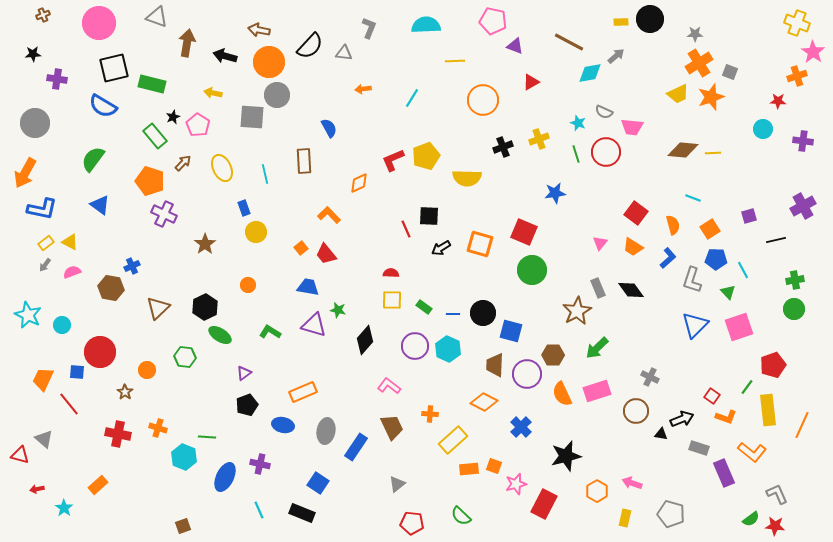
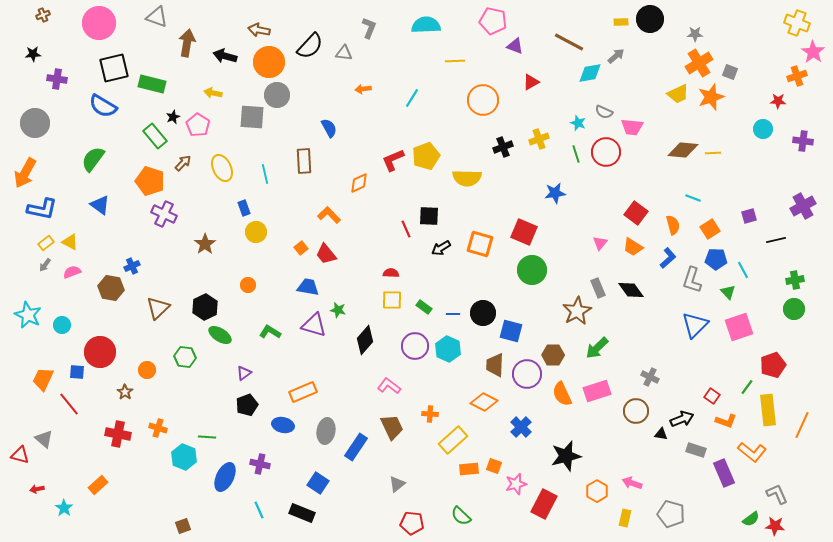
orange L-shape at (726, 417): moved 4 px down
gray rectangle at (699, 448): moved 3 px left, 2 px down
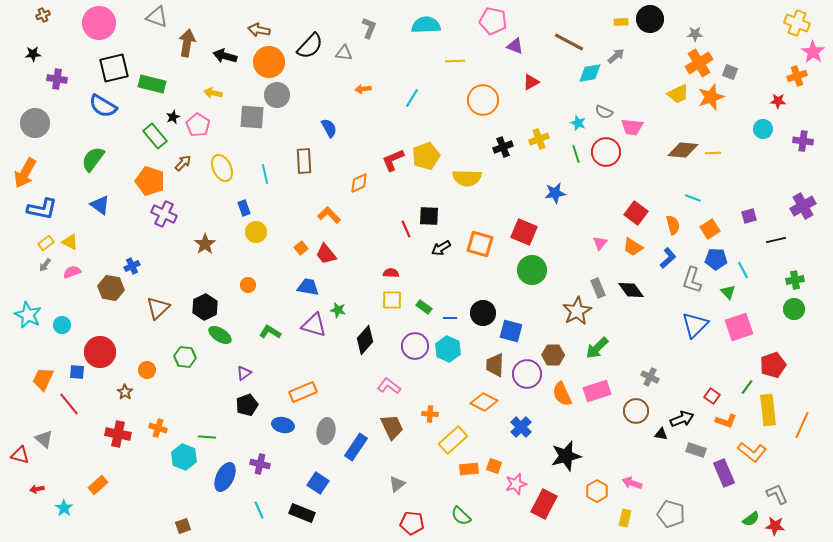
blue line at (453, 314): moved 3 px left, 4 px down
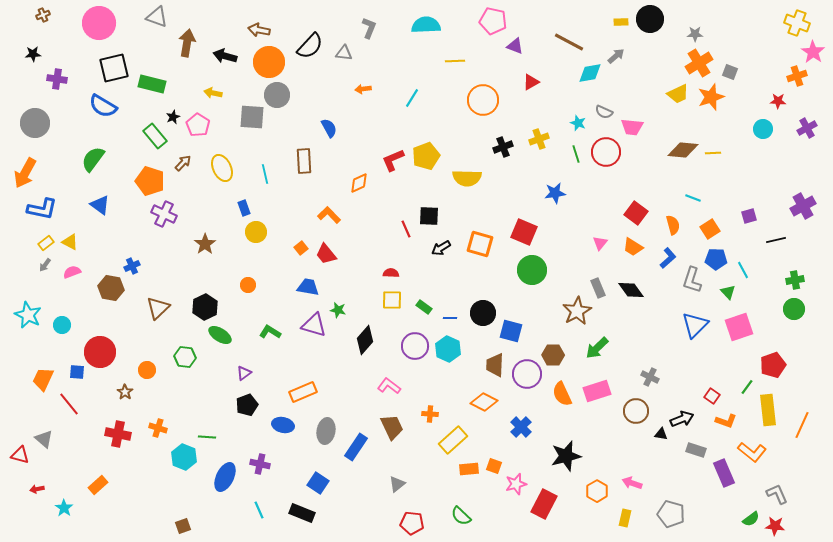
purple cross at (803, 141): moved 4 px right, 13 px up; rotated 36 degrees counterclockwise
